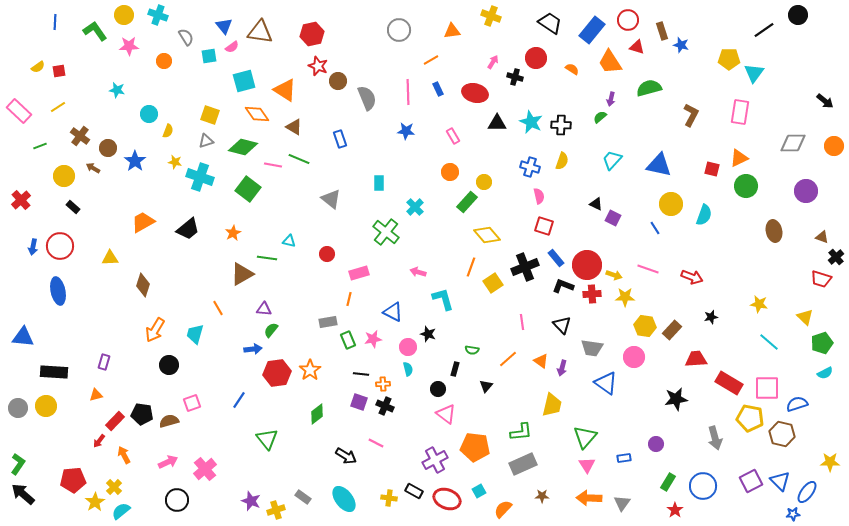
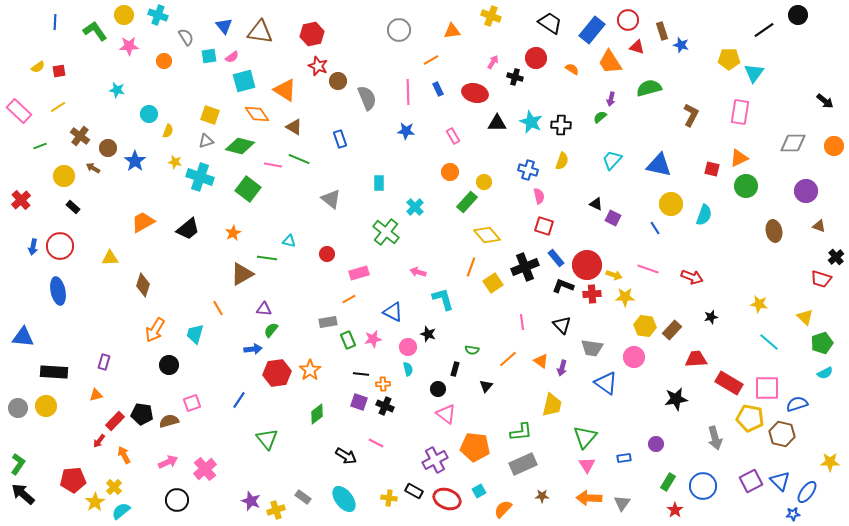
pink semicircle at (232, 47): moved 10 px down
green diamond at (243, 147): moved 3 px left, 1 px up
blue cross at (530, 167): moved 2 px left, 3 px down
brown triangle at (822, 237): moved 3 px left, 11 px up
orange line at (349, 299): rotated 48 degrees clockwise
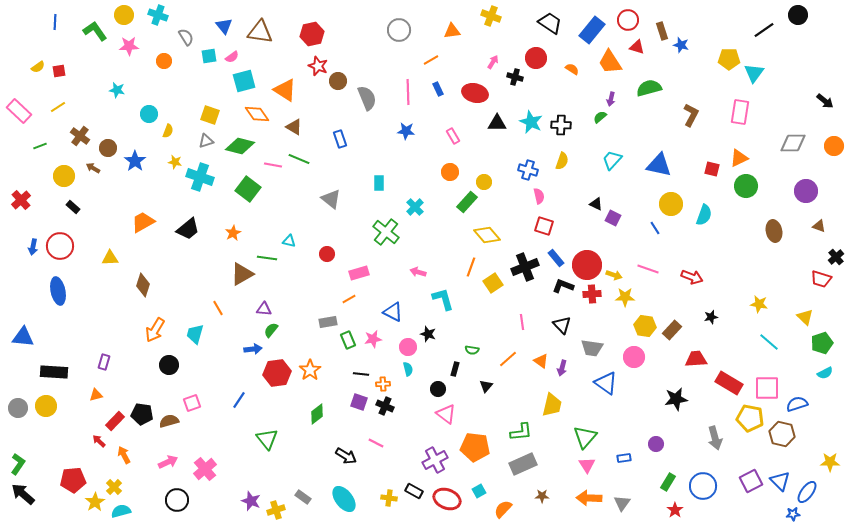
red arrow at (99, 441): rotated 96 degrees clockwise
cyan semicircle at (121, 511): rotated 24 degrees clockwise
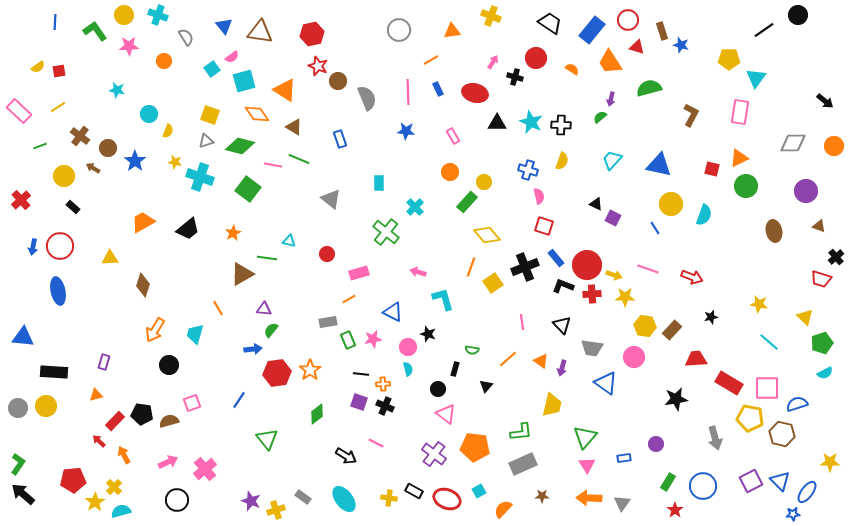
cyan square at (209, 56): moved 3 px right, 13 px down; rotated 28 degrees counterclockwise
cyan triangle at (754, 73): moved 2 px right, 5 px down
purple cross at (435, 460): moved 1 px left, 6 px up; rotated 25 degrees counterclockwise
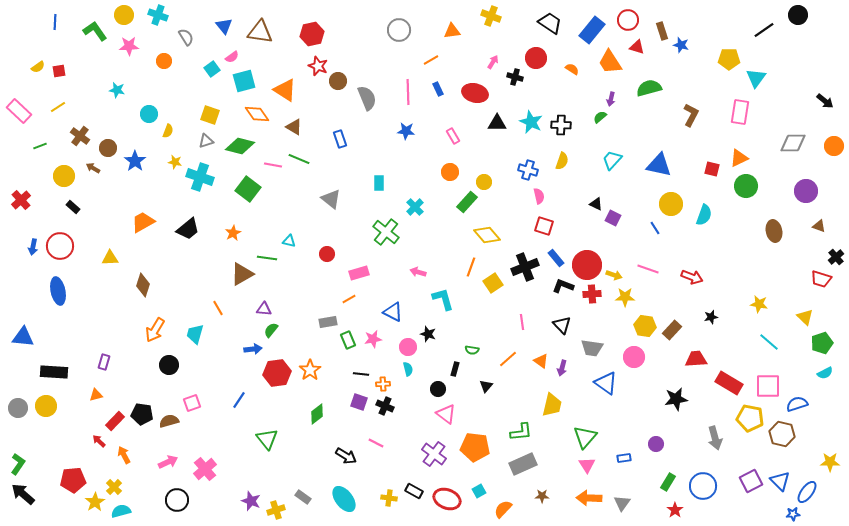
pink square at (767, 388): moved 1 px right, 2 px up
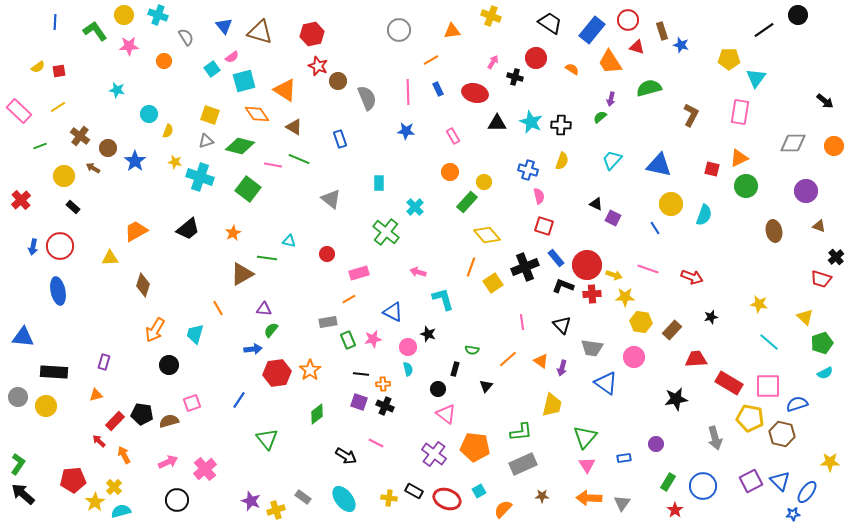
brown triangle at (260, 32): rotated 8 degrees clockwise
orange trapezoid at (143, 222): moved 7 px left, 9 px down
yellow hexagon at (645, 326): moved 4 px left, 4 px up
gray circle at (18, 408): moved 11 px up
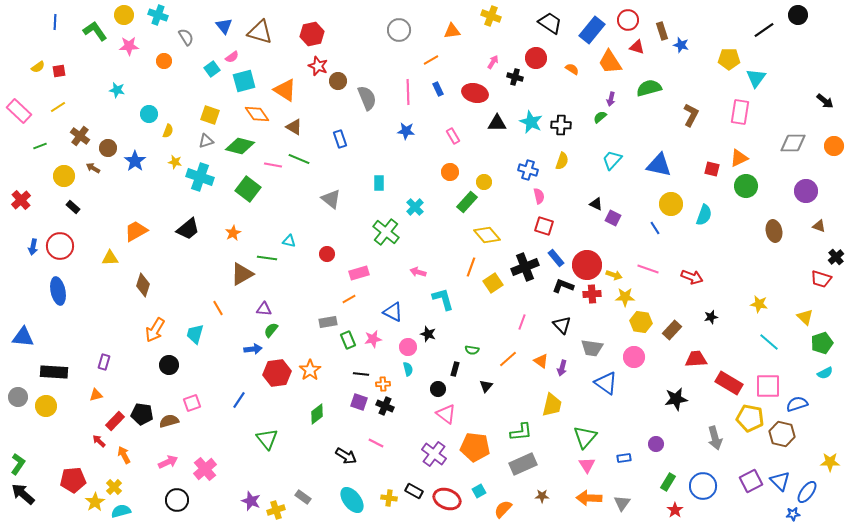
pink line at (522, 322): rotated 28 degrees clockwise
cyan ellipse at (344, 499): moved 8 px right, 1 px down
